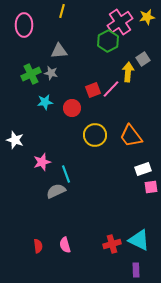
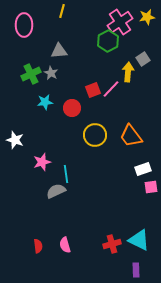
gray star: rotated 16 degrees clockwise
cyan line: rotated 12 degrees clockwise
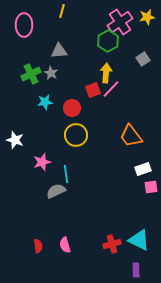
yellow arrow: moved 22 px left, 1 px down
yellow circle: moved 19 px left
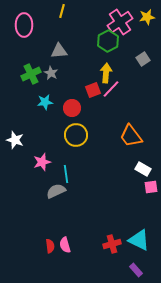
white rectangle: rotated 49 degrees clockwise
red semicircle: moved 12 px right
purple rectangle: rotated 40 degrees counterclockwise
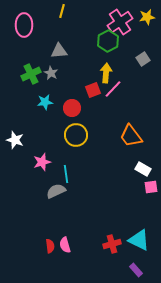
pink line: moved 2 px right
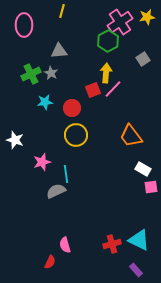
red semicircle: moved 16 px down; rotated 32 degrees clockwise
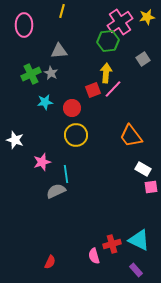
green hexagon: rotated 20 degrees clockwise
pink semicircle: moved 29 px right, 11 px down
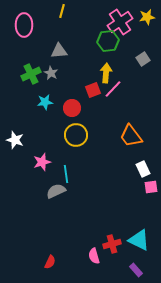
white rectangle: rotated 35 degrees clockwise
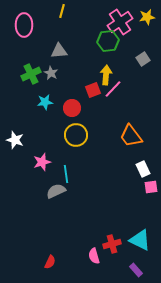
yellow arrow: moved 2 px down
cyan triangle: moved 1 px right
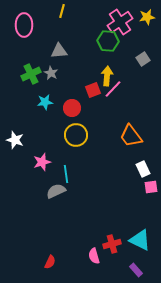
green hexagon: rotated 10 degrees clockwise
yellow arrow: moved 1 px right, 1 px down
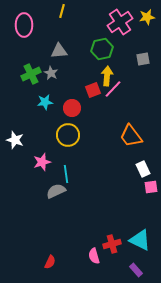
green hexagon: moved 6 px left, 8 px down; rotated 15 degrees counterclockwise
gray square: rotated 24 degrees clockwise
yellow circle: moved 8 px left
